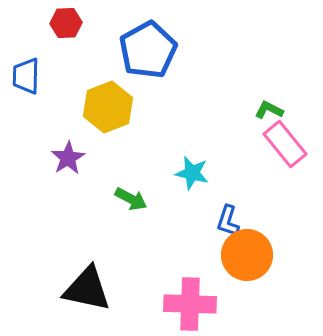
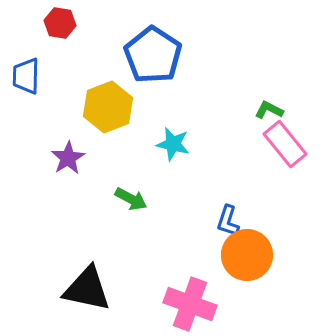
red hexagon: moved 6 px left; rotated 12 degrees clockwise
blue pentagon: moved 5 px right, 5 px down; rotated 10 degrees counterclockwise
cyan star: moved 19 px left, 29 px up
pink cross: rotated 18 degrees clockwise
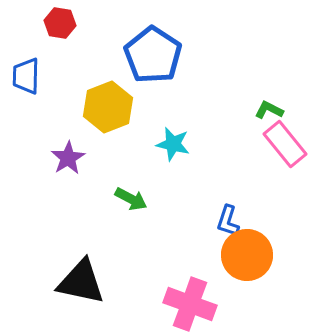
black triangle: moved 6 px left, 7 px up
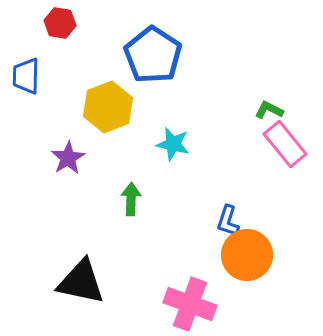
green arrow: rotated 116 degrees counterclockwise
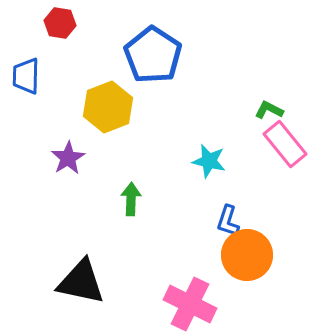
cyan star: moved 36 px right, 17 px down
pink cross: rotated 6 degrees clockwise
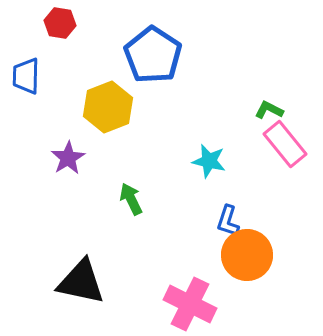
green arrow: rotated 28 degrees counterclockwise
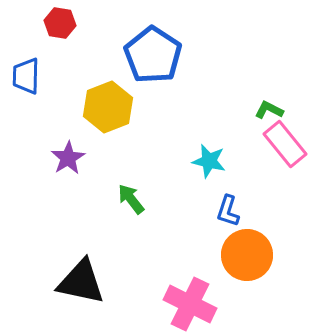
green arrow: rotated 12 degrees counterclockwise
blue L-shape: moved 10 px up
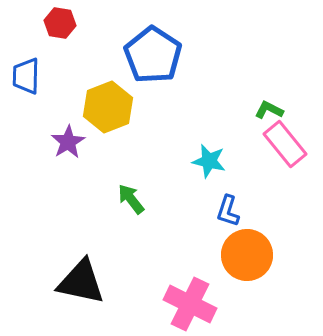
purple star: moved 16 px up
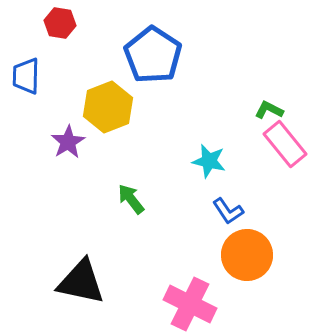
blue L-shape: rotated 52 degrees counterclockwise
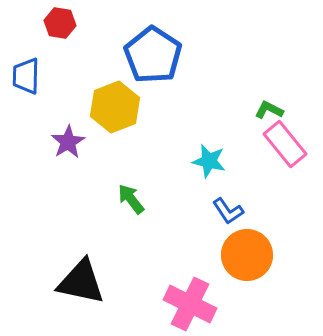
yellow hexagon: moved 7 px right
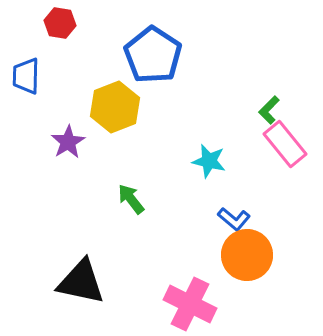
green L-shape: rotated 72 degrees counterclockwise
blue L-shape: moved 6 px right, 8 px down; rotated 16 degrees counterclockwise
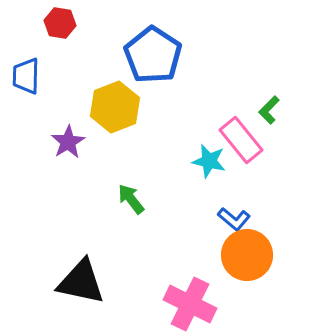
pink rectangle: moved 44 px left, 4 px up
